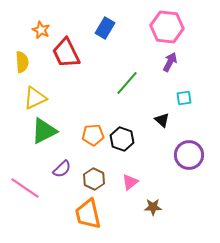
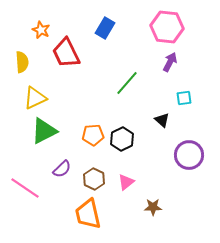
black hexagon: rotated 15 degrees clockwise
pink triangle: moved 4 px left
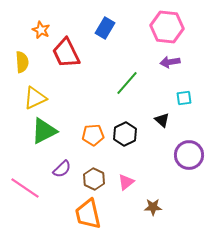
purple arrow: rotated 126 degrees counterclockwise
black hexagon: moved 3 px right, 5 px up
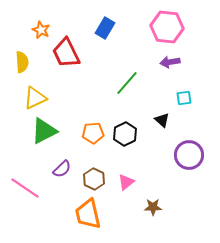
orange pentagon: moved 2 px up
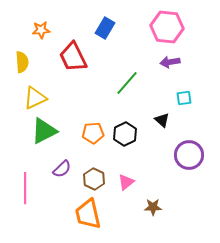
orange star: rotated 30 degrees counterclockwise
red trapezoid: moved 7 px right, 4 px down
pink line: rotated 56 degrees clockwise
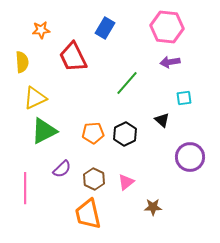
purple circle: moved 1 px right, 2 px down
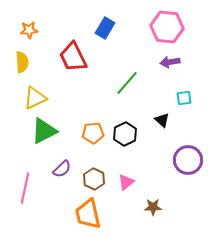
orange star: moved 12 px left
purple circle: moved 2 px left, 3 px down
pink line: rotated 12 degrees clockwise
